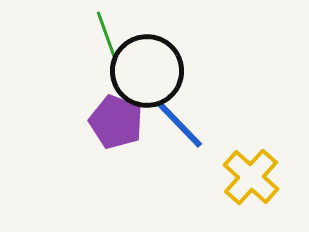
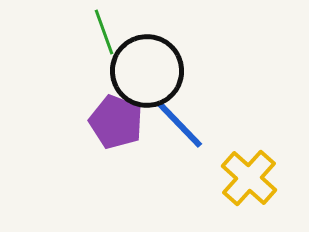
green line: moved 2 px left, 2 px up
yellow cross: moved 2 px left, 1 px down
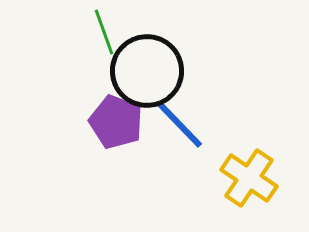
yellow cross: rotated 8 degrees counterclockwise
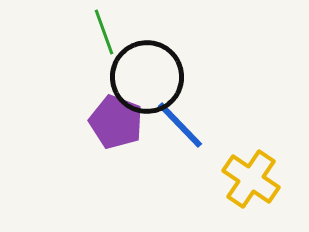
black circle: moved 6 px down
yellow cross: moved 2 px right, 1 px down
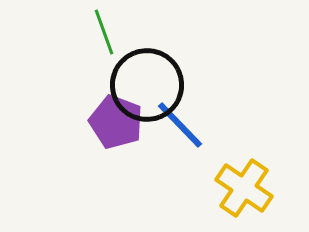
black circle: moved 8 px down
yellow cross: moved 7 px left, 9 px down
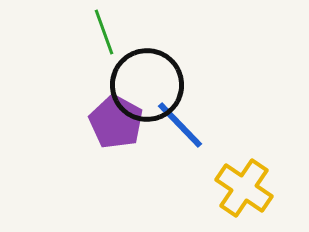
purple pentagon: rotated 8 degrees clockwise
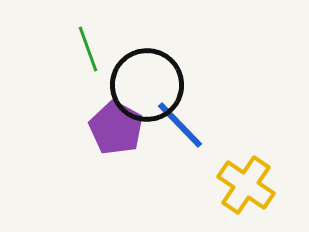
green line: moved 16 px left, 17 px down
purple pentagon: moved 6 px down
yellow cross: moved 2 px right, 3 px up
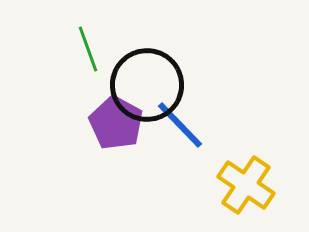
purple pentagon: moved 5 px up
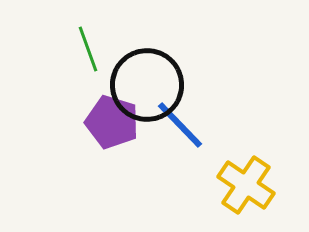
purple pentagon: moved 4 px left, 1 px up; rotated 12 degrees counterclockwise
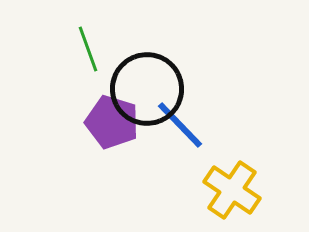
black circle: moved 4 px down
yellow cross: moved 14 px left, 5 px down
